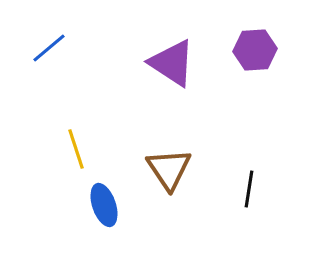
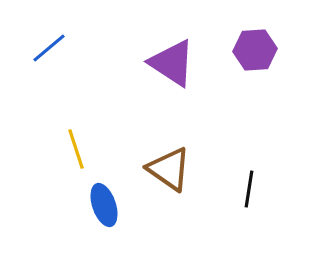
brown triangle: rotated 21 degrees counterclockwise
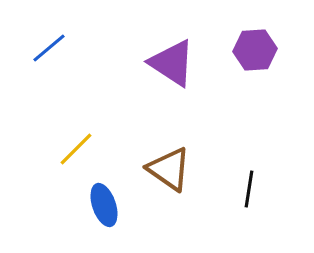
yellow line: rotated 63 degrees clockwise
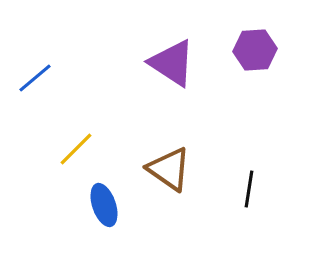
blue line: moved 14 px left, 30 px down
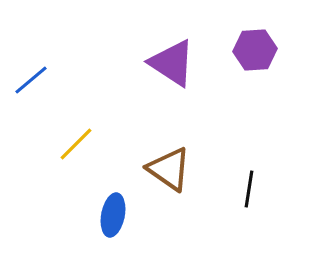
blue line: moved 4 px left, 2 px down
yellow line: moved 5 px up
blue ellipse: moved 9 px right, 10 px down; rotated 30 degrees clockwise
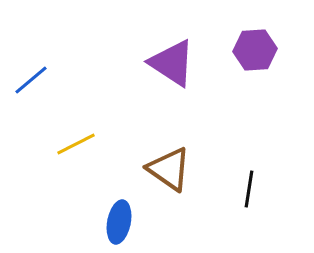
yellow line: rotated 18 degrees clockwise
blue ellipse: moved 6 px right, 7 px down
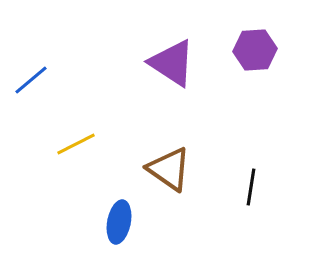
black line: moved 2 px right, 2 px up
